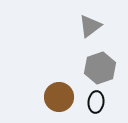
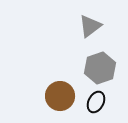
brown circle: moved 1 px right, 1 px up
black ellipse: rotated 20 degrees clockwise
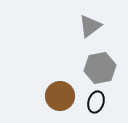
gray hexagon: rotated 8 degrees clockwise
black ellipse: rotated 10 degrees counterclockwise
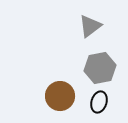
black ellipse: moved 3 px right
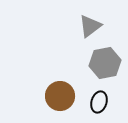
gray hexagon: moved 5 px right, 5 px up
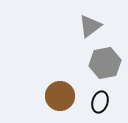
black ellipse: moved 1 px right
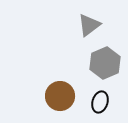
gray triangle: moved 1 px left, 1 px up
gray hexagon: rotated 12 degrees counterclockwise
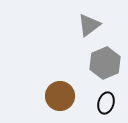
black ellipse: moved 6 px right, 1 px down
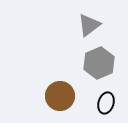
gray hexagon: moved 6 px left
